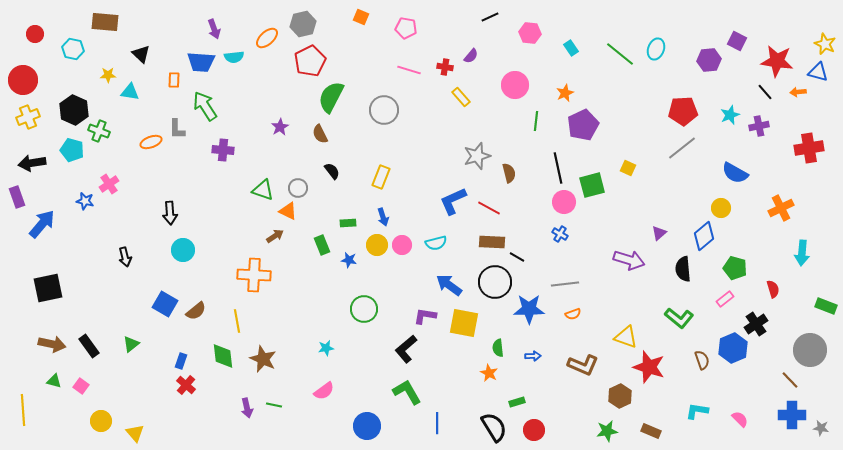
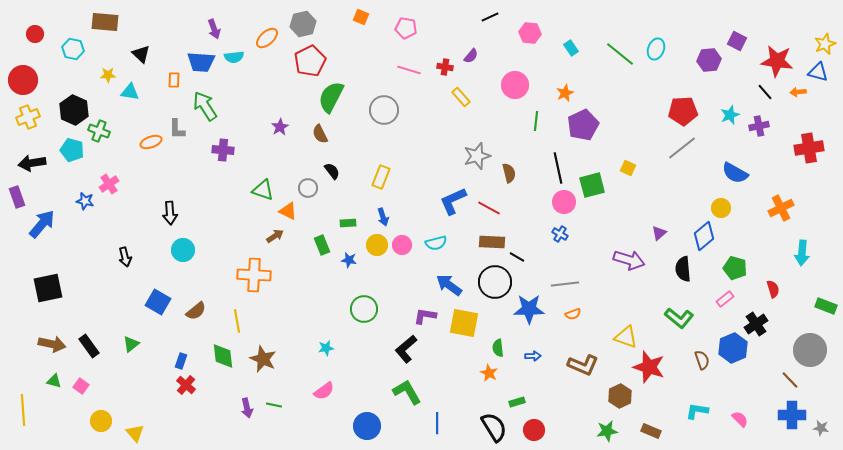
yellow star at (825, 44): rotated 25 degrees clockwise
gray circle at (298, 188): moved 10 px right
blue square at (165, 304): moved 7 px left, 2 px up
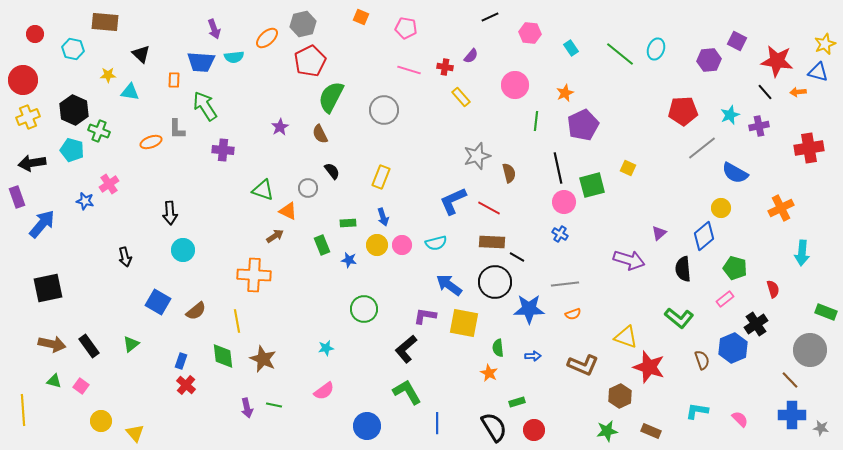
gray line at (682, 148): moved 20 px right
green rectangle at (826, 306): moved 6 px down
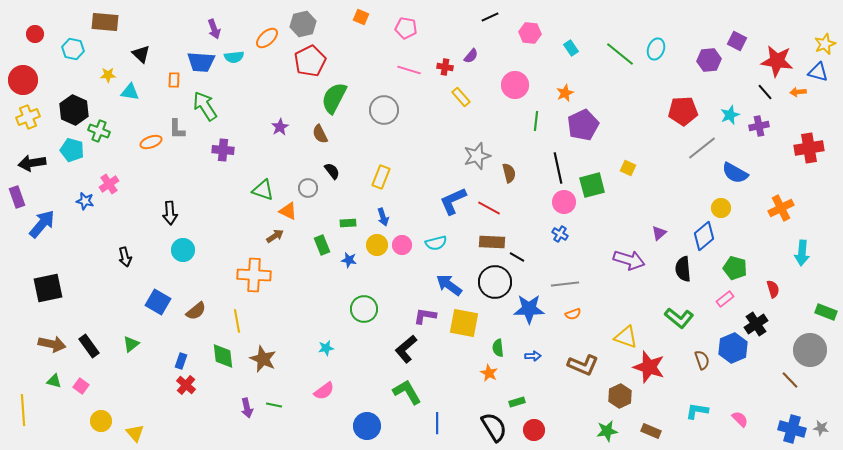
green semicircle at (331, 97): moved 3 px right, 1 px down
blue cross at (792, 415): moved 14 px down; rotated 16 degrees clockwise
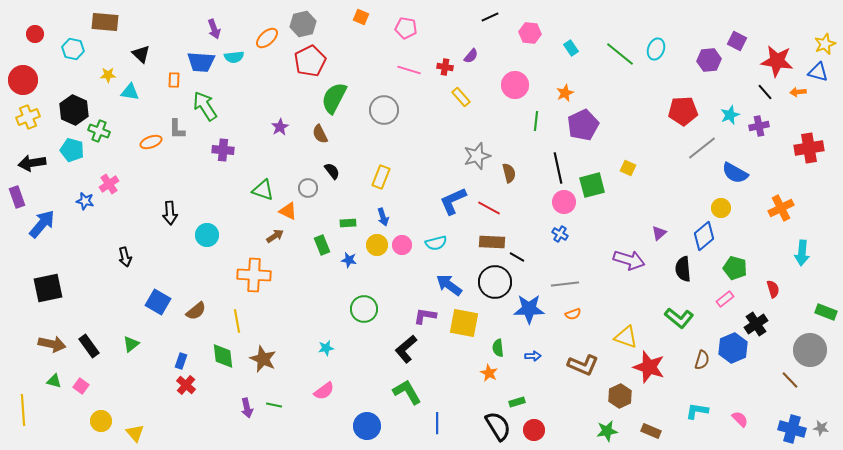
cyan circle at (183, 250): moved 24 px right, 15 px up
brown semicircle at (702, 360): rotated 36 degrees clockwise
black semicircle at (494, 427): moved 4 px right, 1 px up
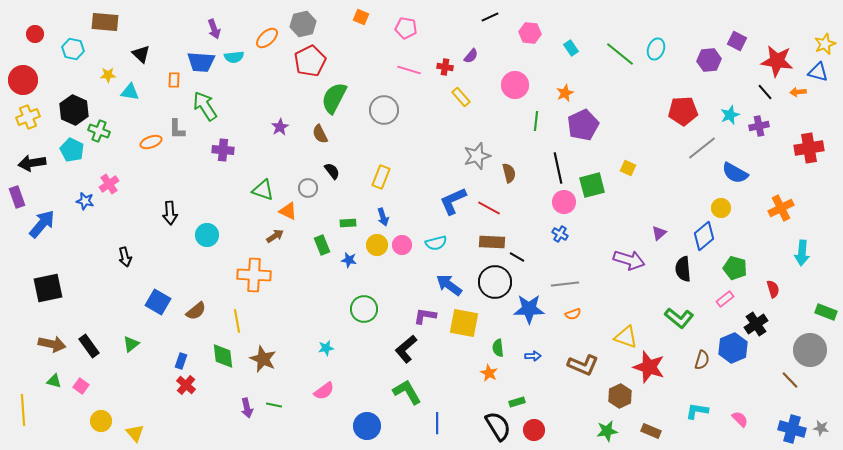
cyan pentagon at (72, 150): rotated 10 degrees clockwise
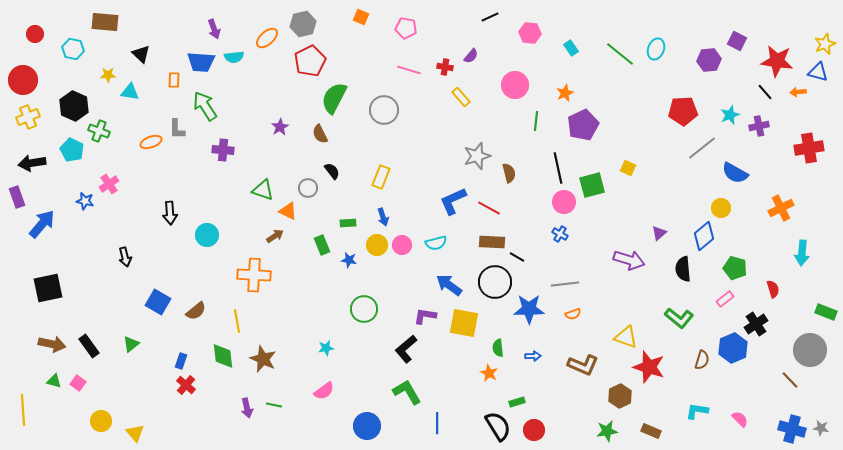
black hexagon at (74, 110): moved 4 px up
pink square at (81, 386): moved 3 px left, 3 px up
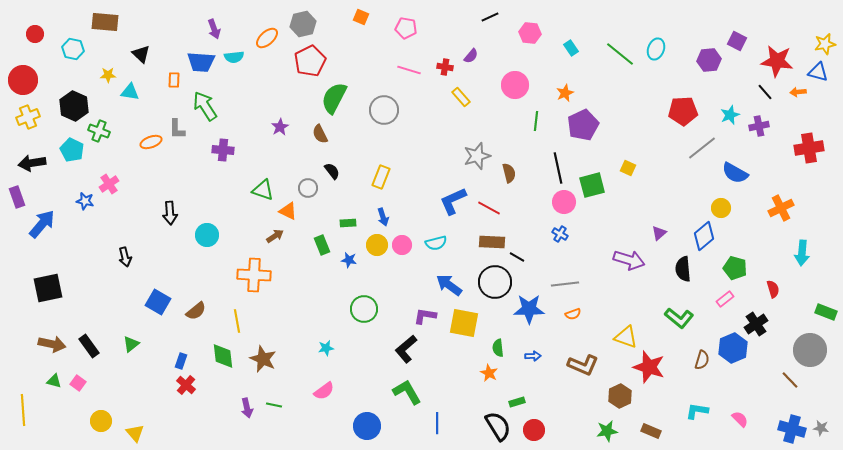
yellow star at (825, 44): rotated 10 degrees clockwise
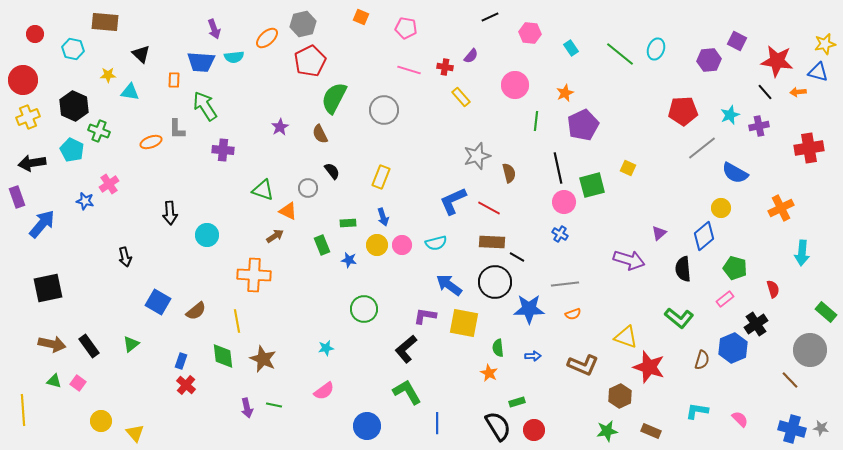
green rectangle at (826, 312): rotated 20 degrees clockwise
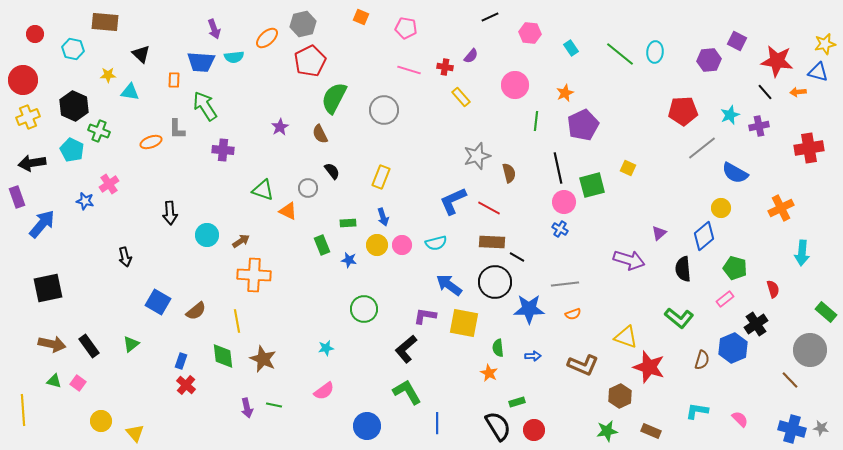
cyan ellipse at (656, 49): moved 1 px left, 3 px down; rotated 15 degrees counterclockwise
blue cross at (560, 234): moved 5 px up
brown arrow at (275, 236): moved 34 px left, 5 px down
